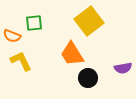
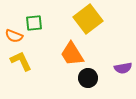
yellow square: moved 1 px left, 2 px up
orange semicircle: moved 2 px right
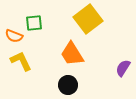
purple semicircle: rotated 132 degrees clockwise
black circle: moved 20 px left, 7 px down
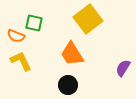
green square: rotated 18 degrees clockwise
orange semicircle: moved 2 px right
